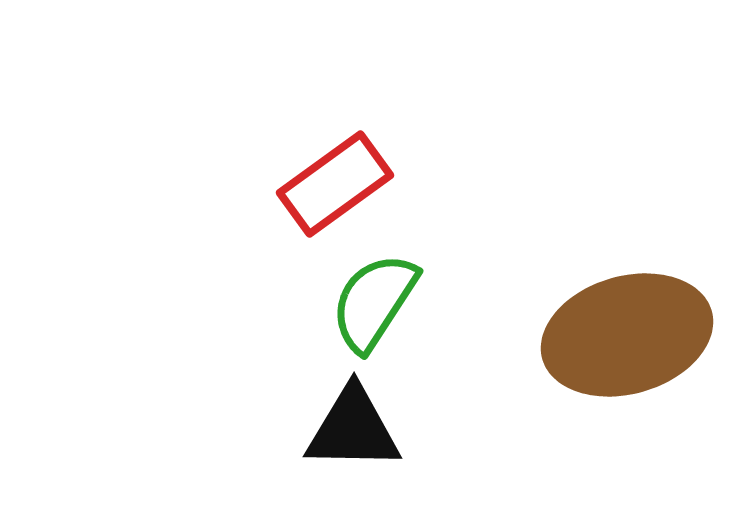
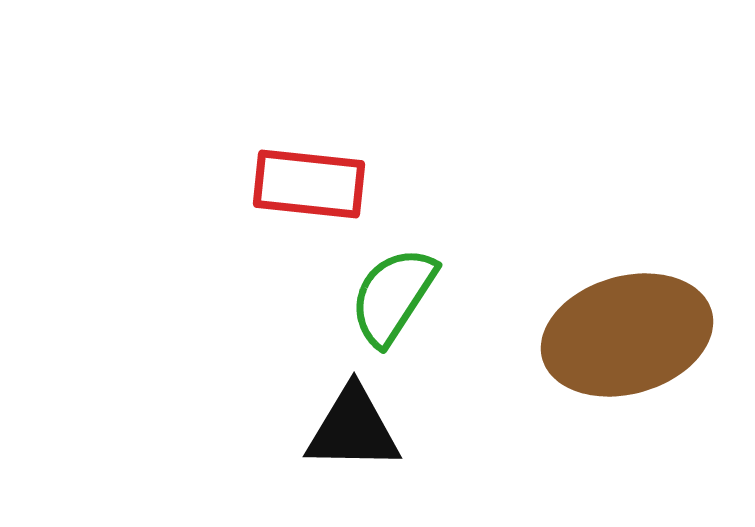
red rectangle: moved 26 px left; rotated 42 degrees clockwise
green semicircle: moved 19 px right, 6 px up
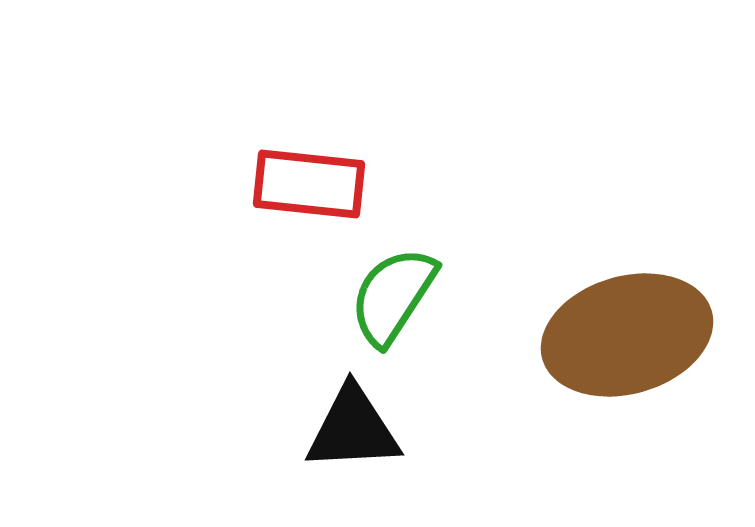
black triangle: rotated 4 degrees counterclockwise
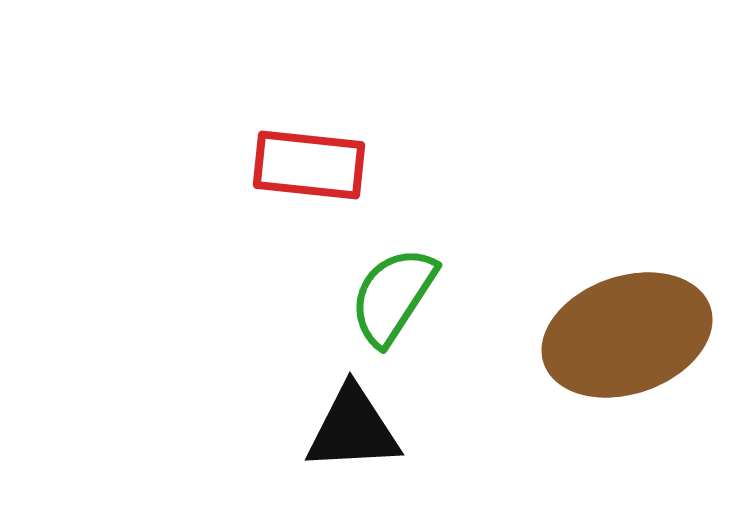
red rectangle: moved 19 px up
brown ellipse: rotated 3 degrees counterclockwise
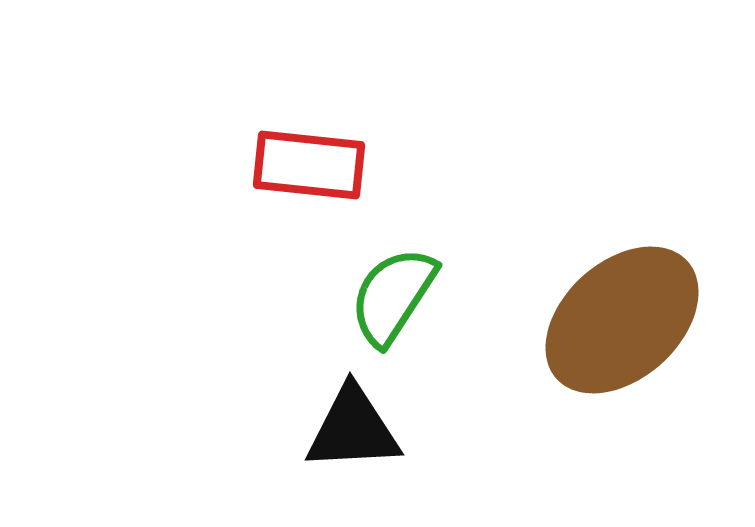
brown ellipse: moved 5 px left, 15 px up; rotated 23 degrees counterclockwise
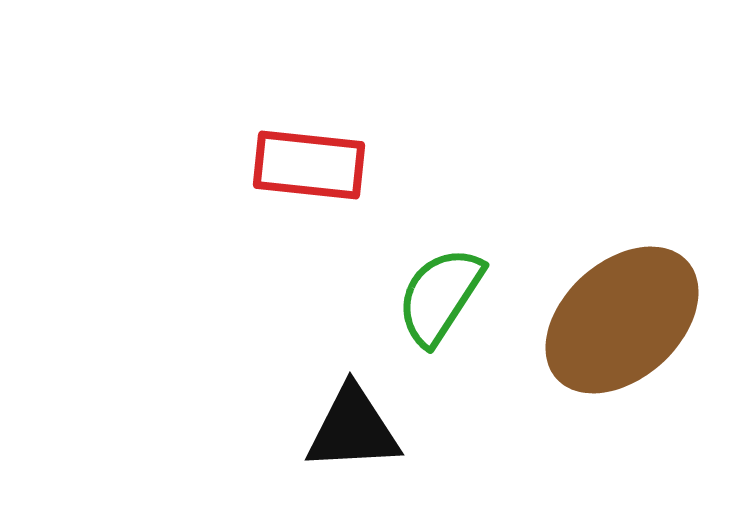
green semicircle: moved 47 px right
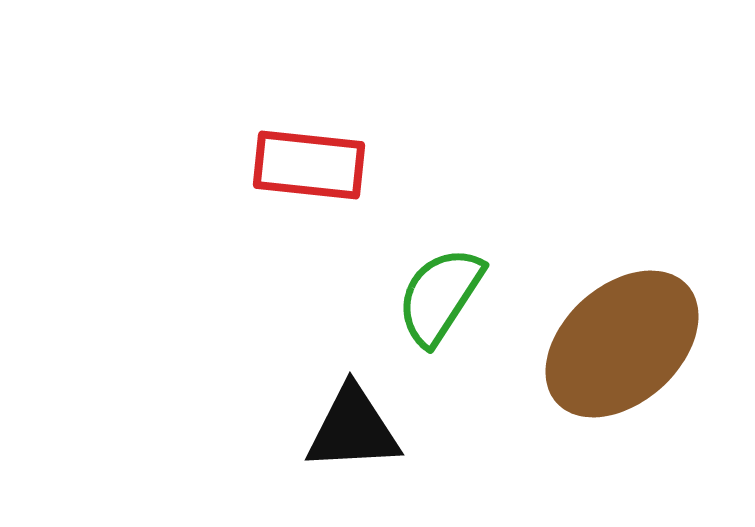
brown ellipse: moved 24 px down
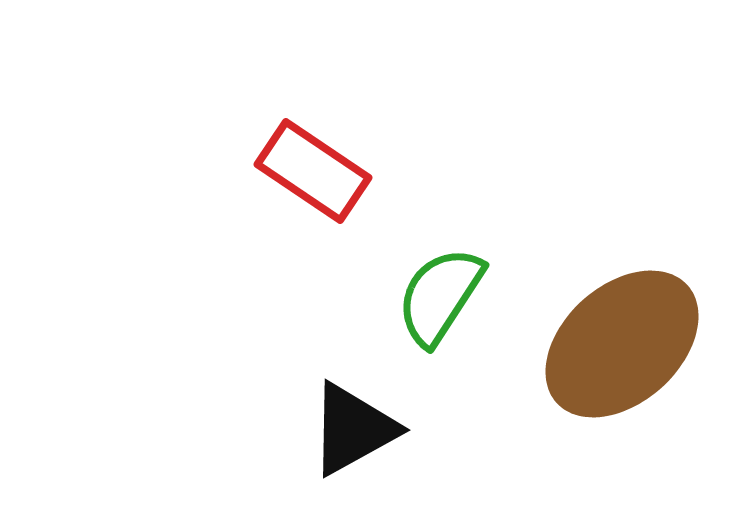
red rectangle: moved 4 px right, 6 px down; rotated 28 degrees clockwise
black triangle: rotated 26 degrees counterclockwise
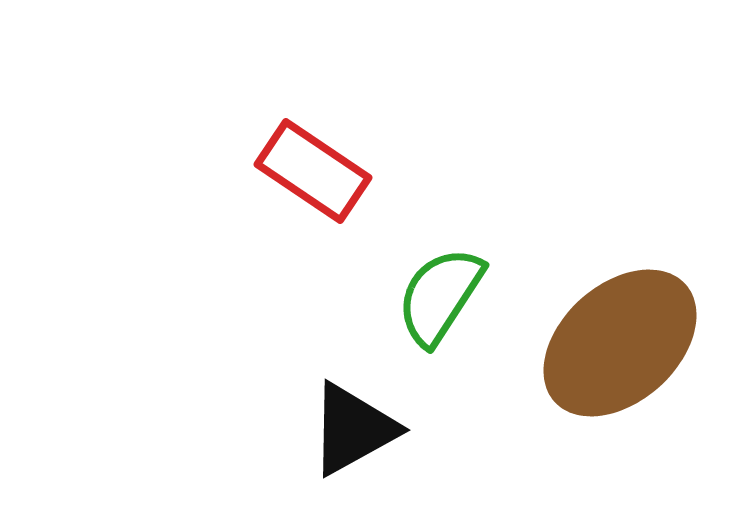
brown ellipse: moved 2 px left, 1 px up
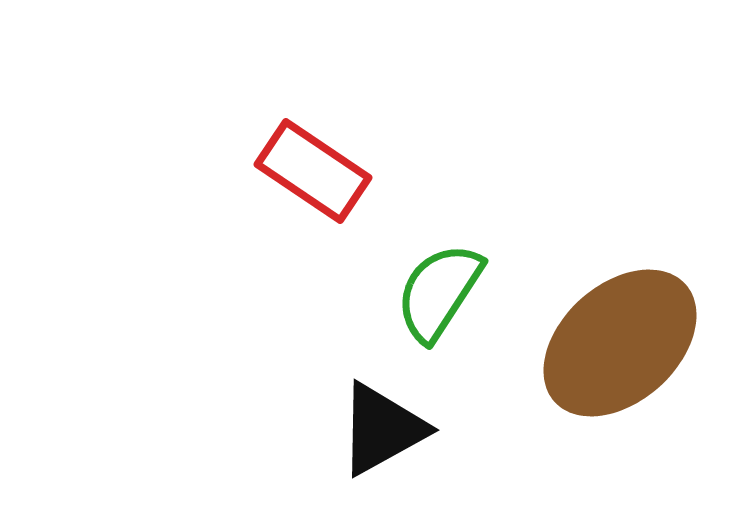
green semicircle: moved 1 px left, 4 px up
black triangle: moved 29 px right
